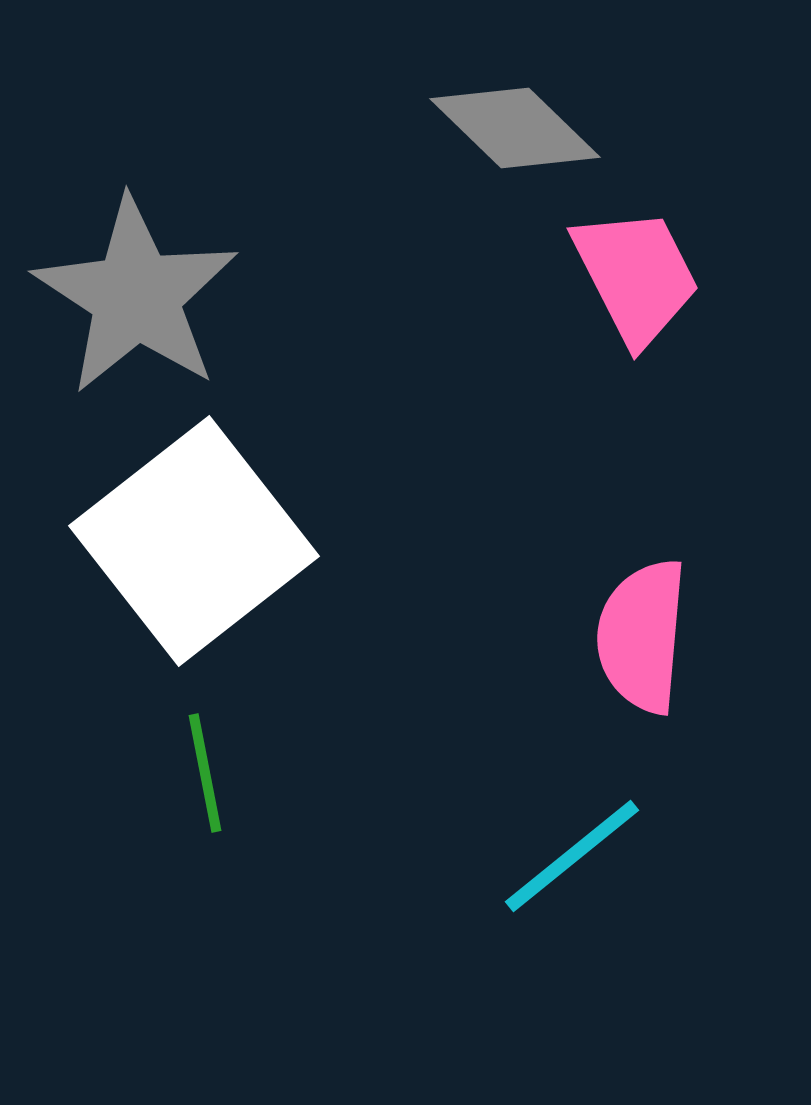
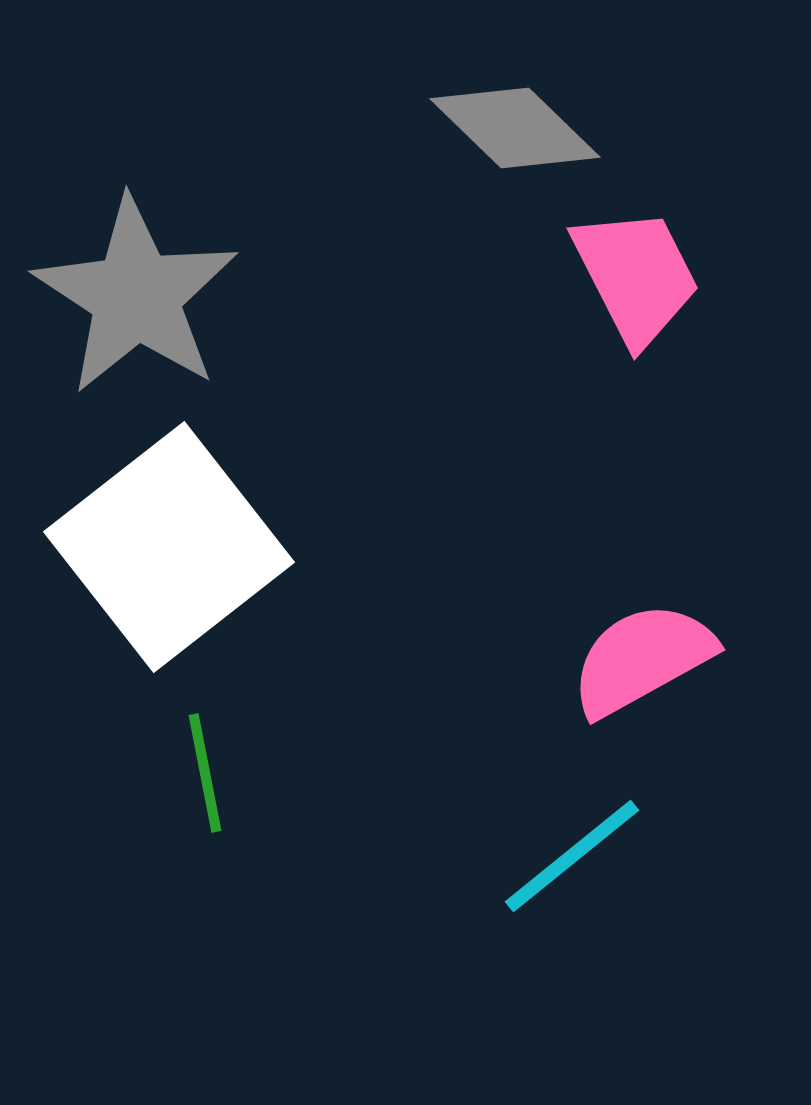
white square: moved 25 px left, 6 px down
pink semicircle: moved 23 px down; rotated 56 degrees clockwise
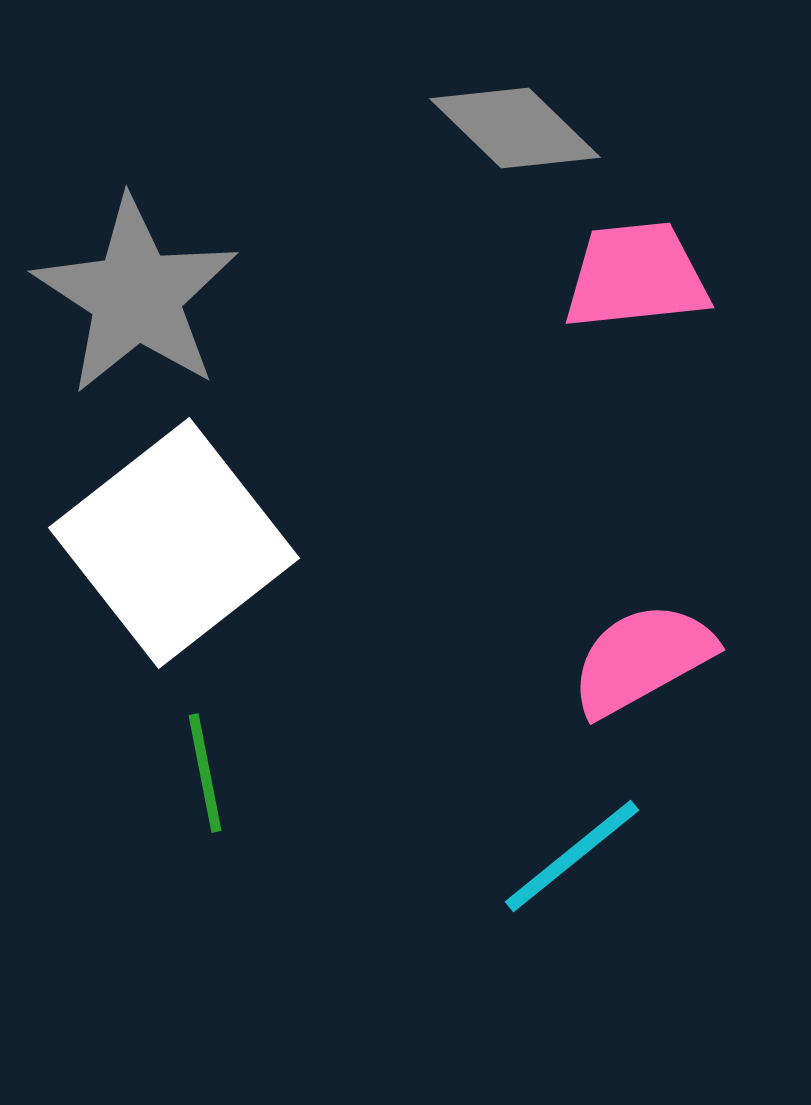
pink trapezoid: rotated 69 degrees counterclockwise
white square: moved 5 px right, 4 px up
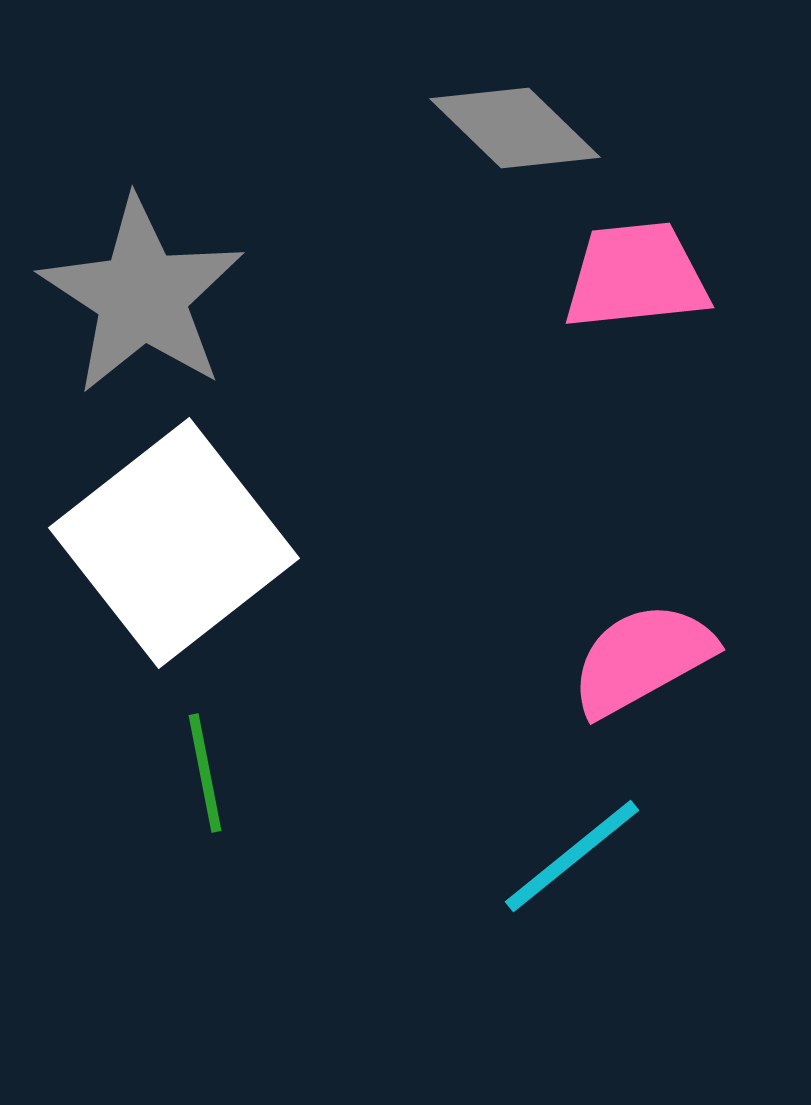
gray star: moved 6 px right
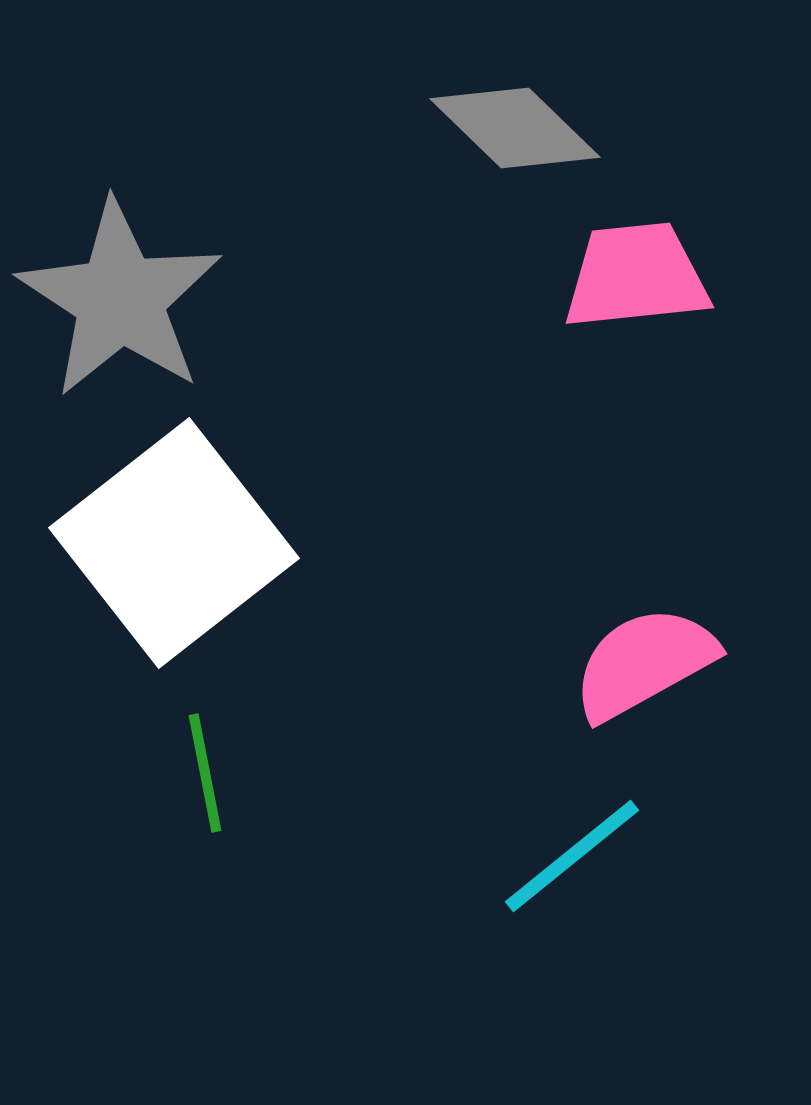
gray star: moved 22 px left, 3 px down
pink semicircle: moved 2 px right, 4 px down
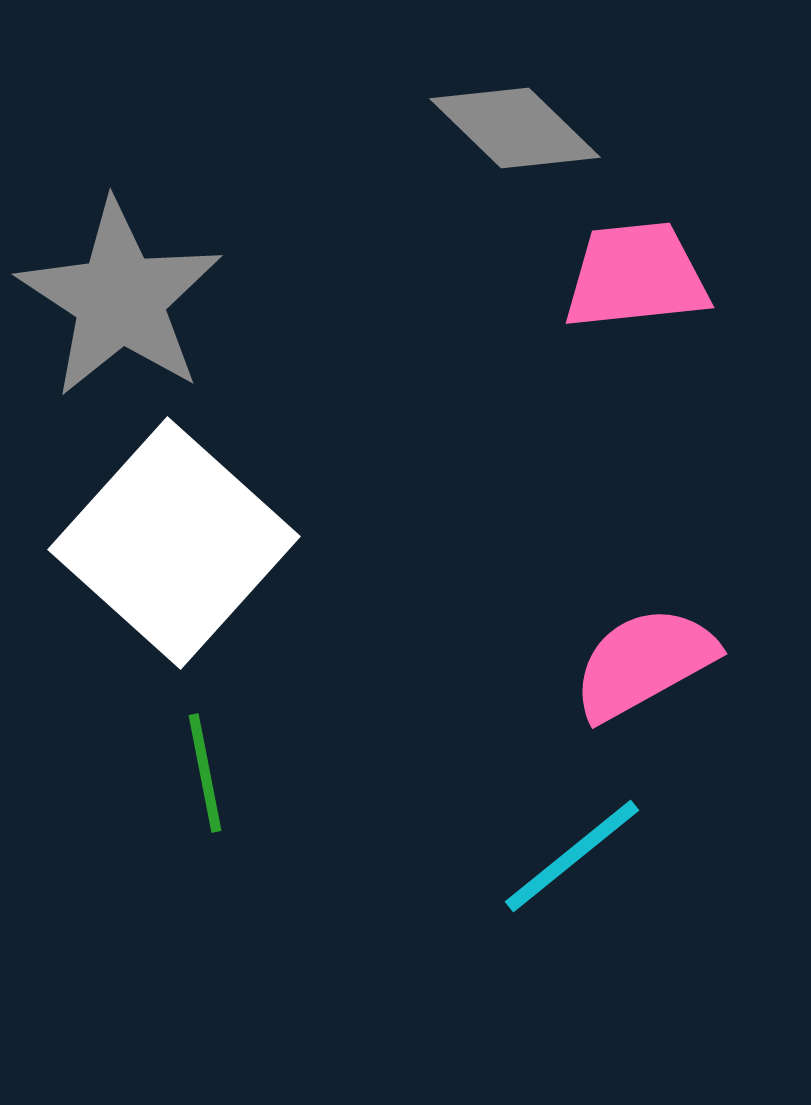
white square: rotated 10 degrees counterclockwise
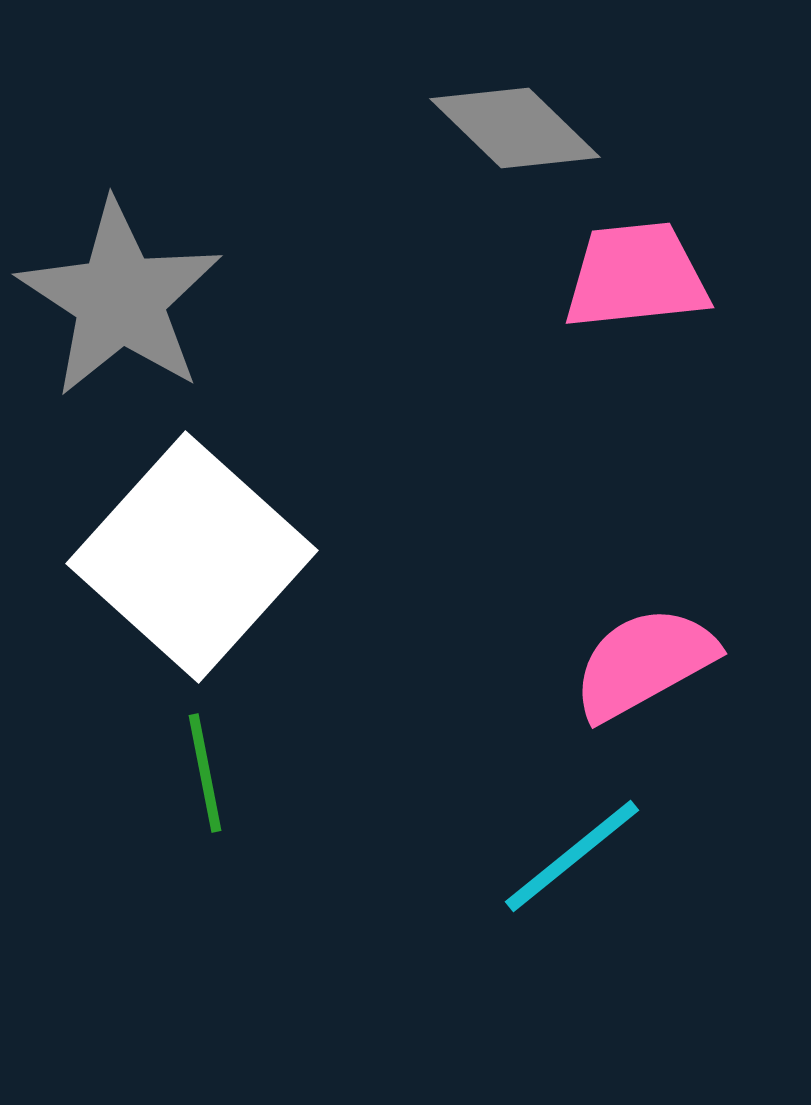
white square: moved 18 px right, 14 px down
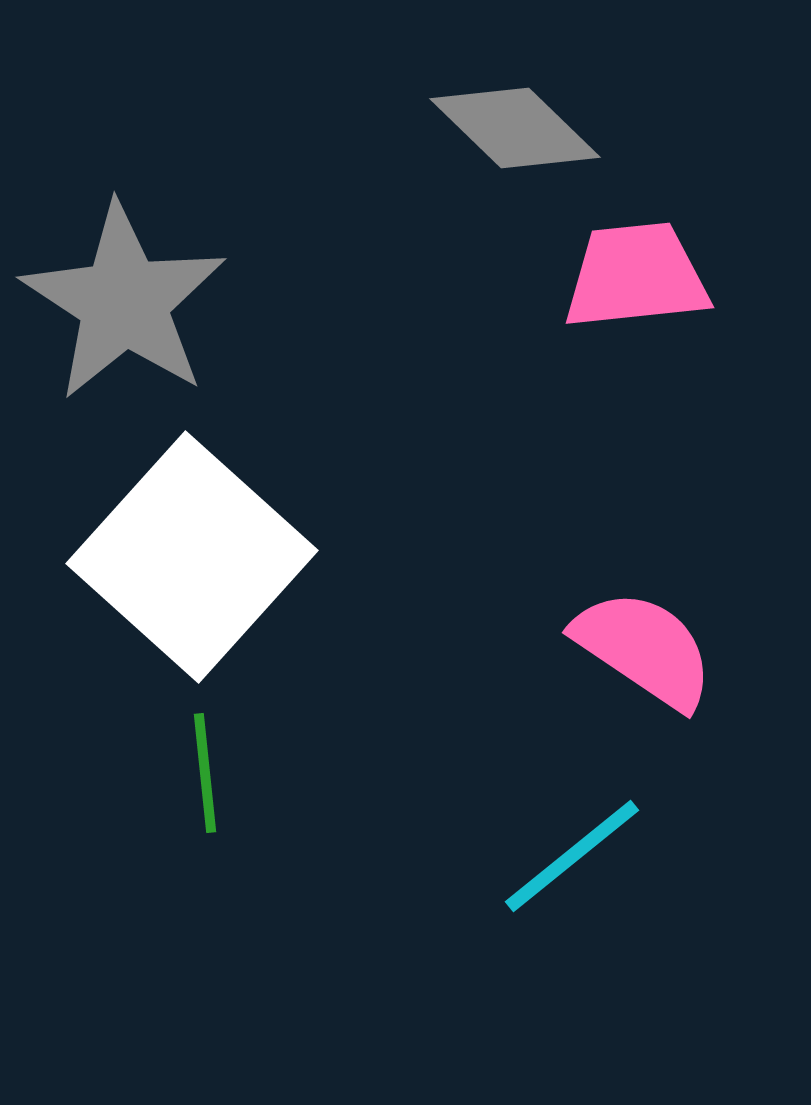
gray star: moved 4 px right, 3 px down
pink semicircle: moved 14 px up; rotated 63 degrees clockwise
green line: rotated 5 degrees clockwise
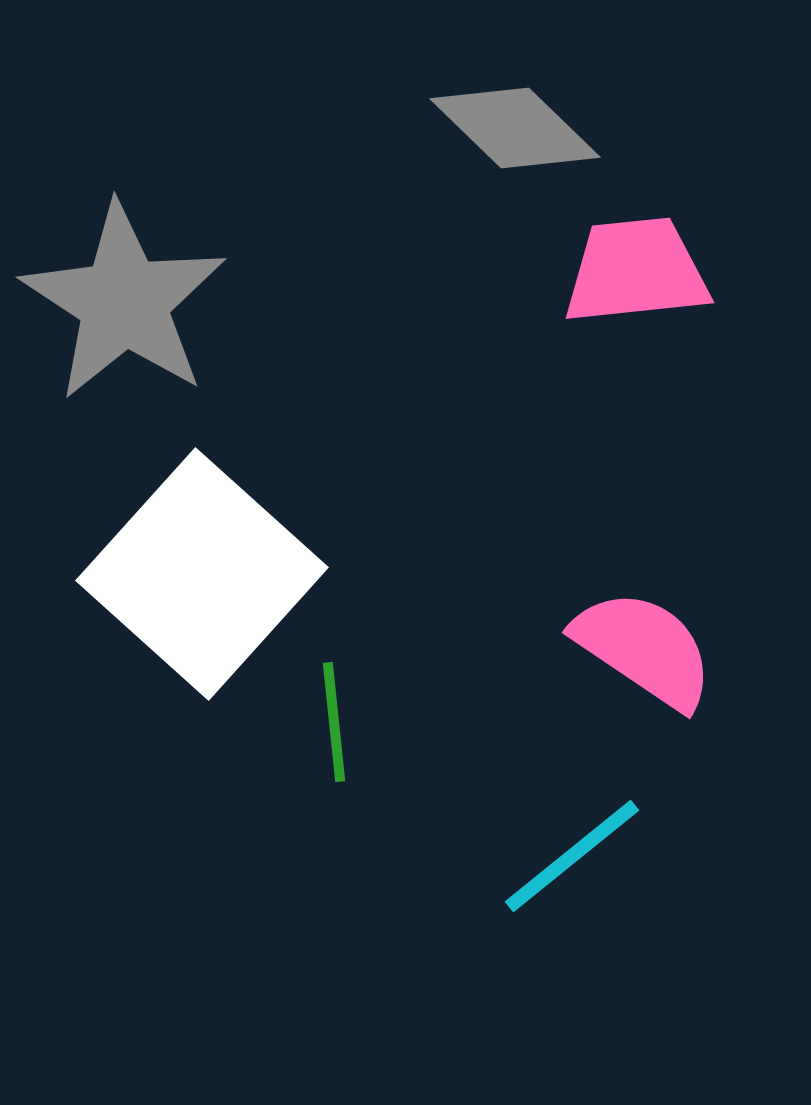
pink trapezoid: moved 5 px up
white square: moved 10 px right, 17 px down
green line: moved 129 px right, 51 px up
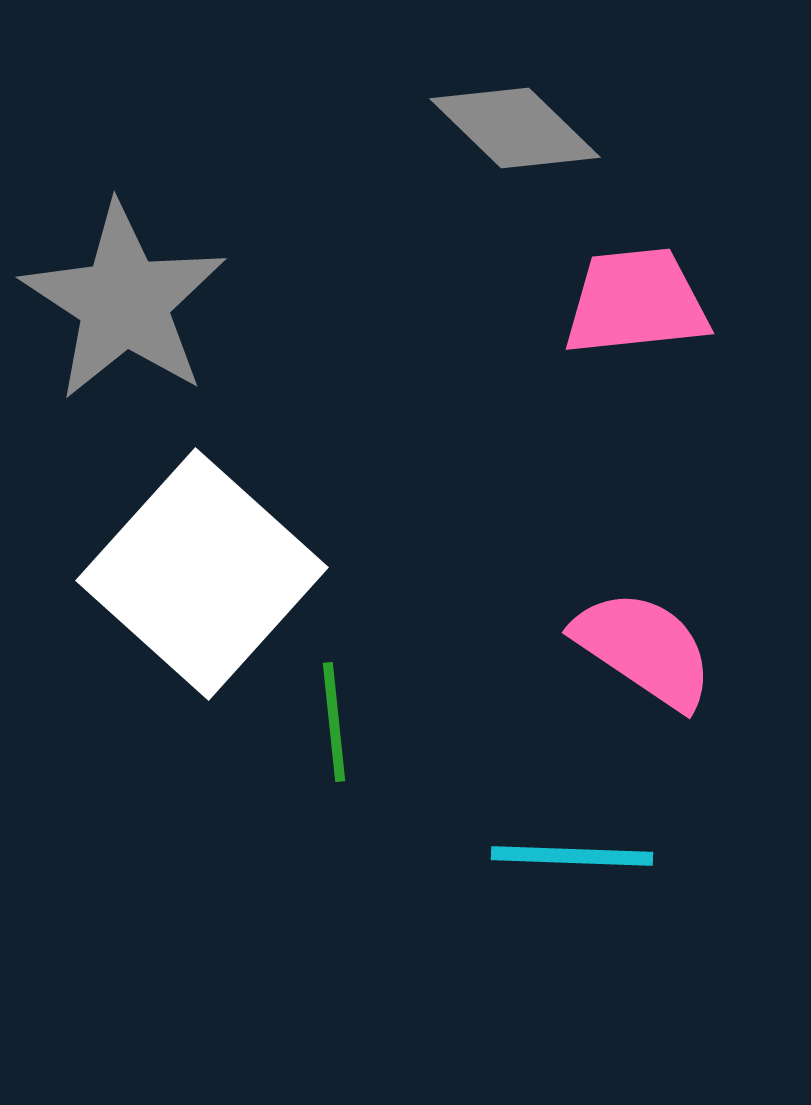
pink trapezoid: moved 31 px down
cyan line: rotated 41 degrees clockwise
